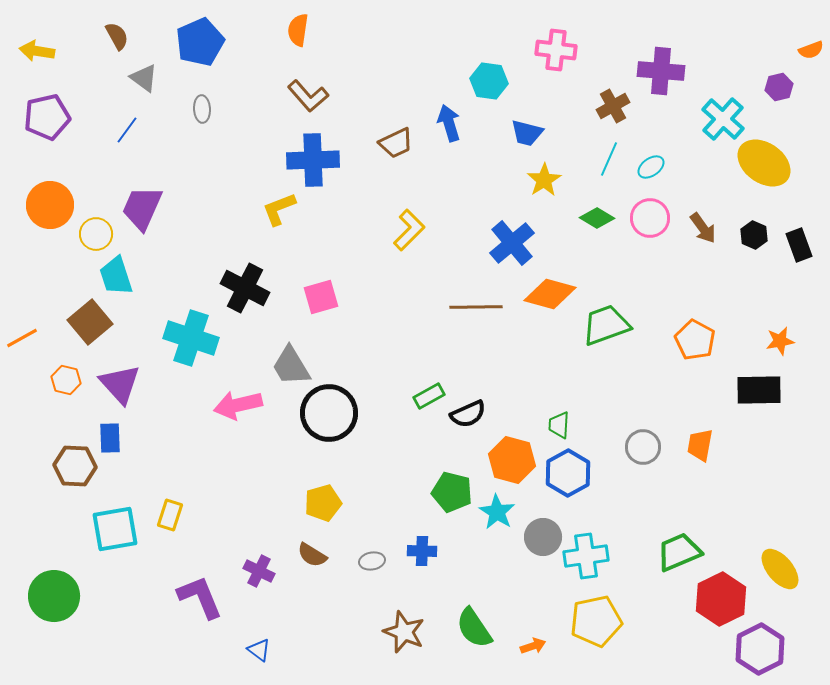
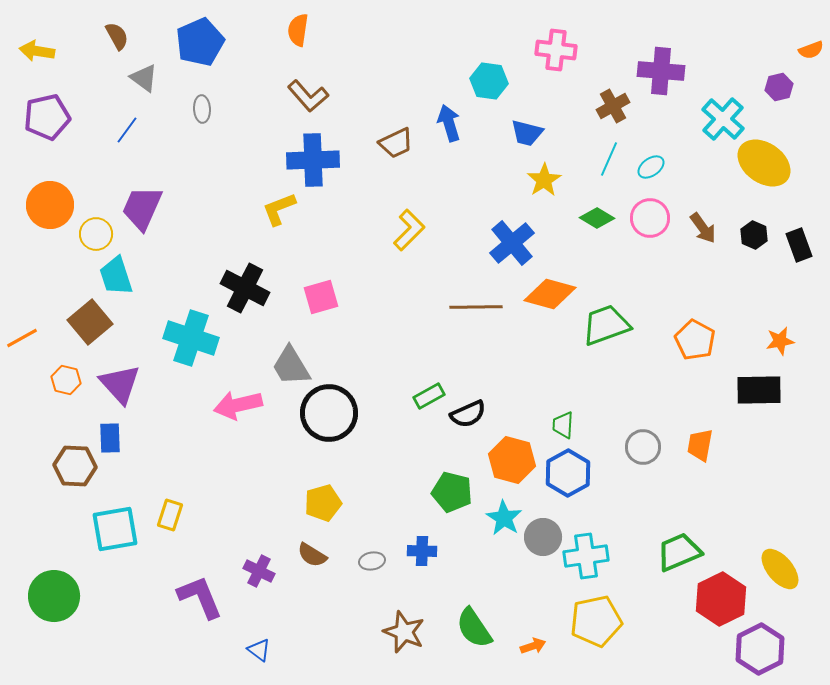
green trapezoid at (559, 425): moved 4 px right
cyan star at (497, 512): moved 7 px right, 6 px down
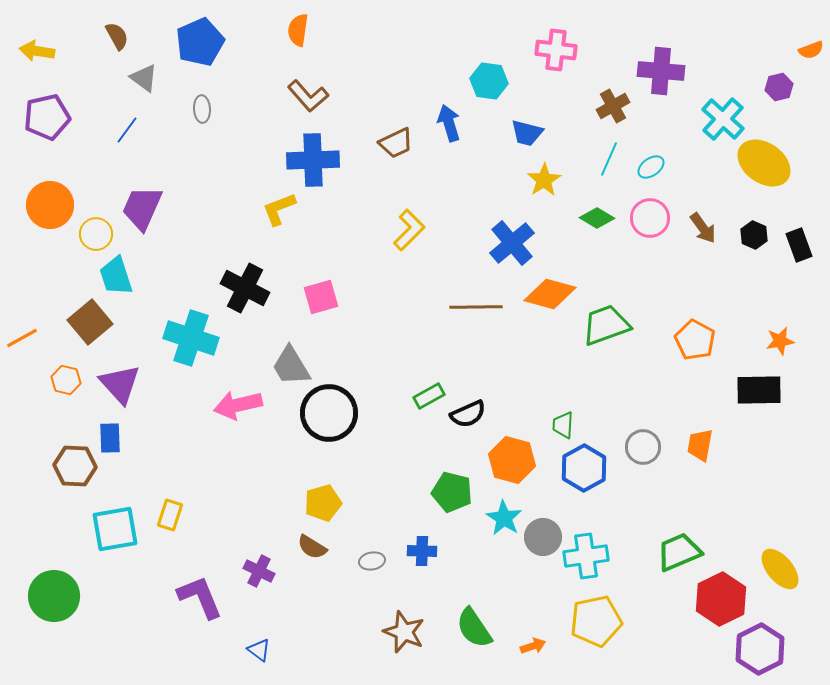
blue hexagon at (568, 473): moved 16 px right, 5 px up
brown semicircle at (312, 555): moved 8 px up
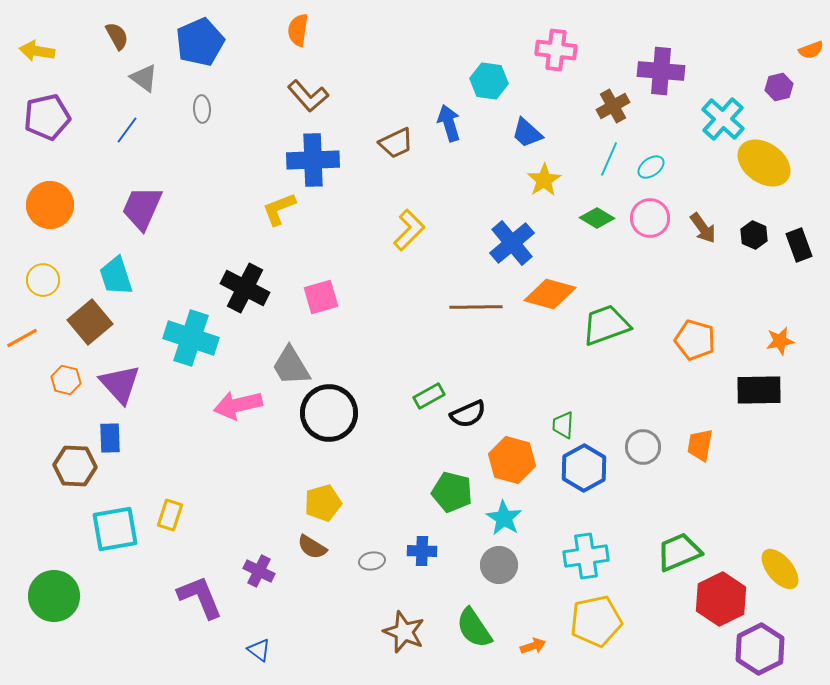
blue trapezoid at (527, 133): rotated 28 degrees clockwise
yellow circle at (96, 234): moved 53 px left, 46 px down
orange pentagon at (695, 340): rotated 12 degrees counterclockwise
gray circle at (543, 537): moved 44 px left, 28 px down
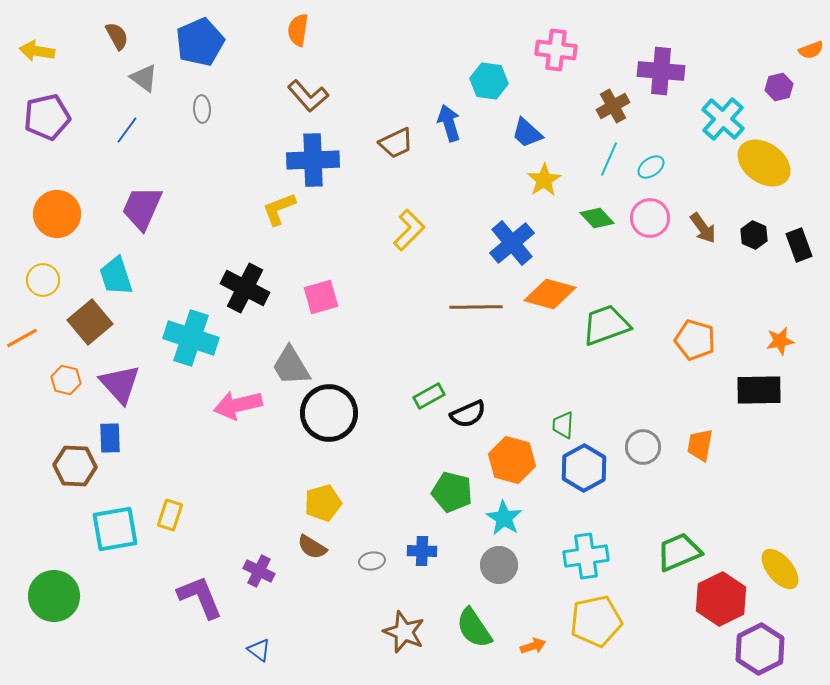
orange circle at (50, 205): moved 7 px right, 9 px down
green diamond at (597, 218): rotated 16 degrees clockwise
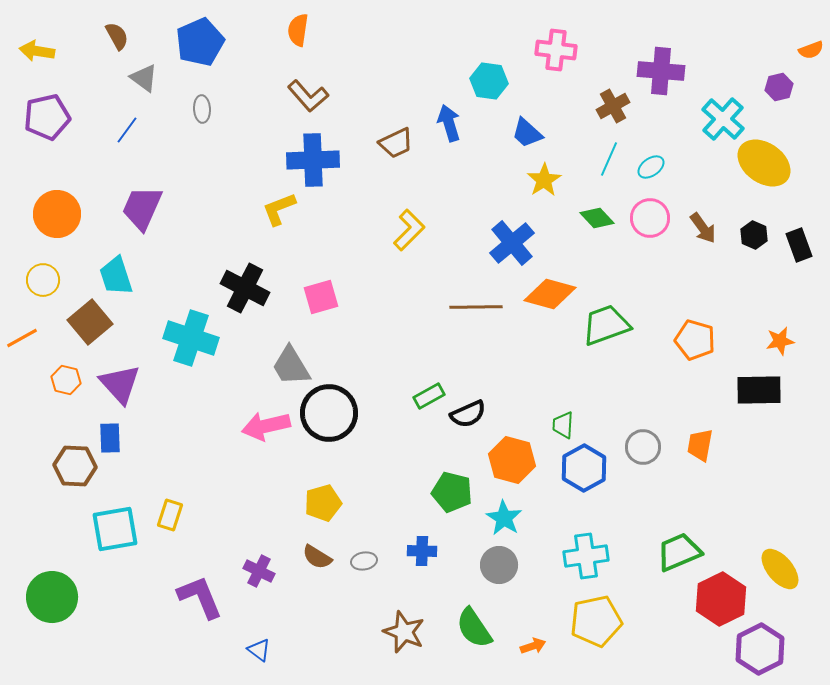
pink arrow at (238, 405): moved 28 px right, 21 px down
brown semicircle at (312, 547): moved 5 px right, 10 px down
gray ellipse at (372, 561): moved 8 px left
green circle at (54, 596): moved 2 px left, 1 px down
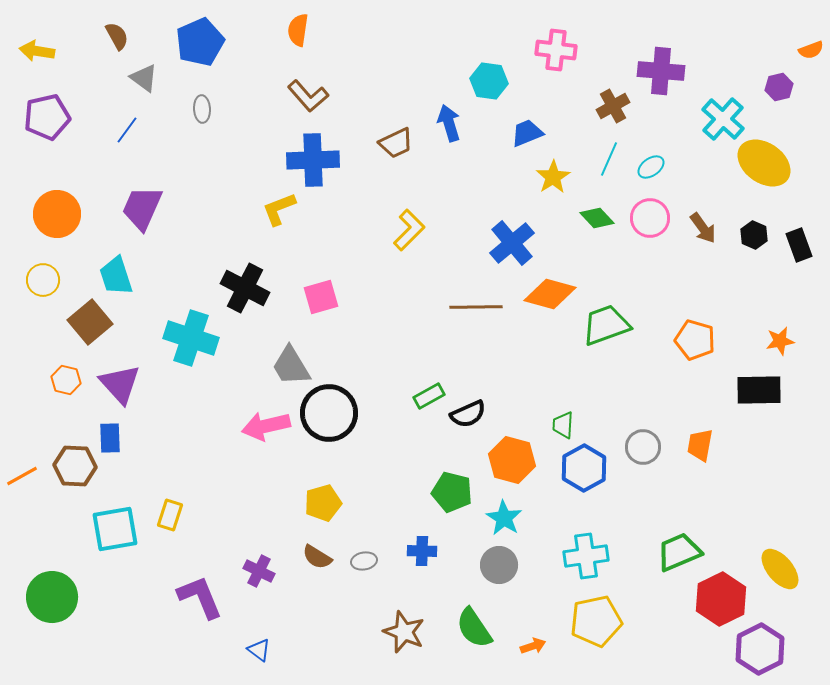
blue trapezoid at (527, 133): rotated 116 degrees clockwise
yellow star at (544, 180): moved 9 px right, 3 px up
orange line at (22, 338): moved 138 px down
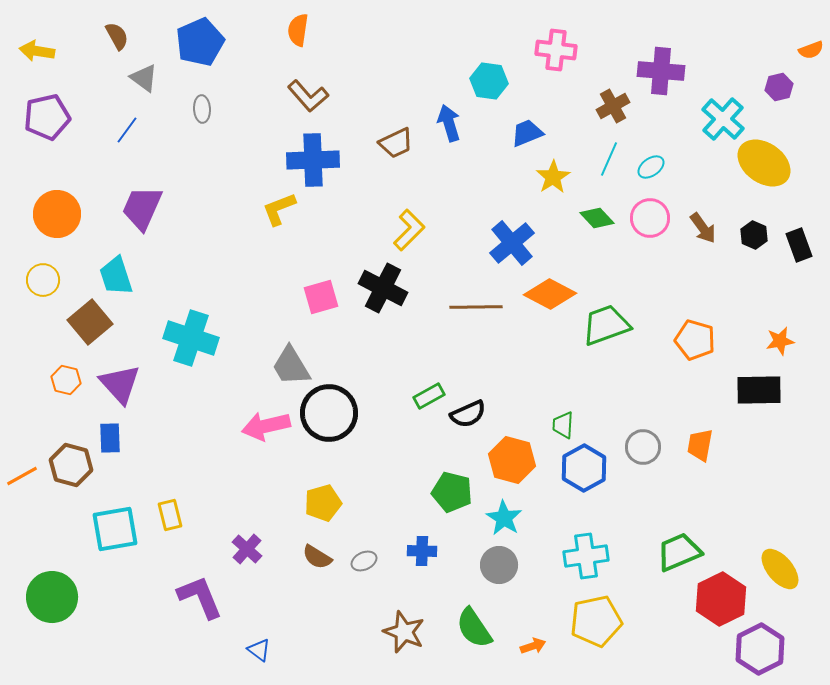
black cross at (245, 288): moved 138 px right
orange diamond at (550, 294): rotated 12 degrees clockwise
brown hexagon at (75, 466): moved 4 px left, 1 px up; rotated 12 degrees clockwise
yellow rectangle at (170, 515): rotated 32 degrees counterclockwise
gray ellipse at (364, 561): rotated 15 degrees counterclockwise
purple cross at (259, 571): moved 12 px left, 22 px up; rotated 16 degrees clockwise
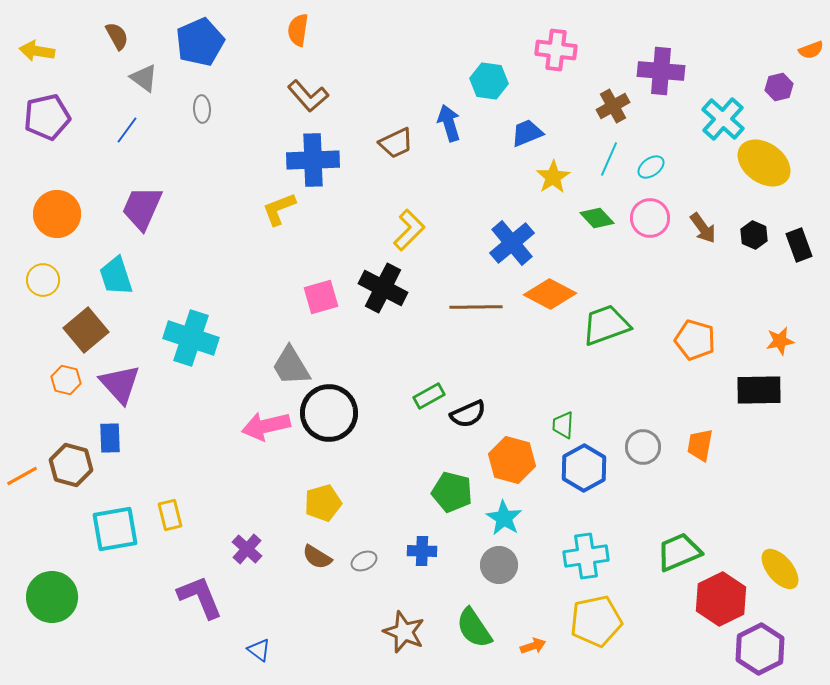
brown square at (90, 322): moved 4 px left, 8 px down
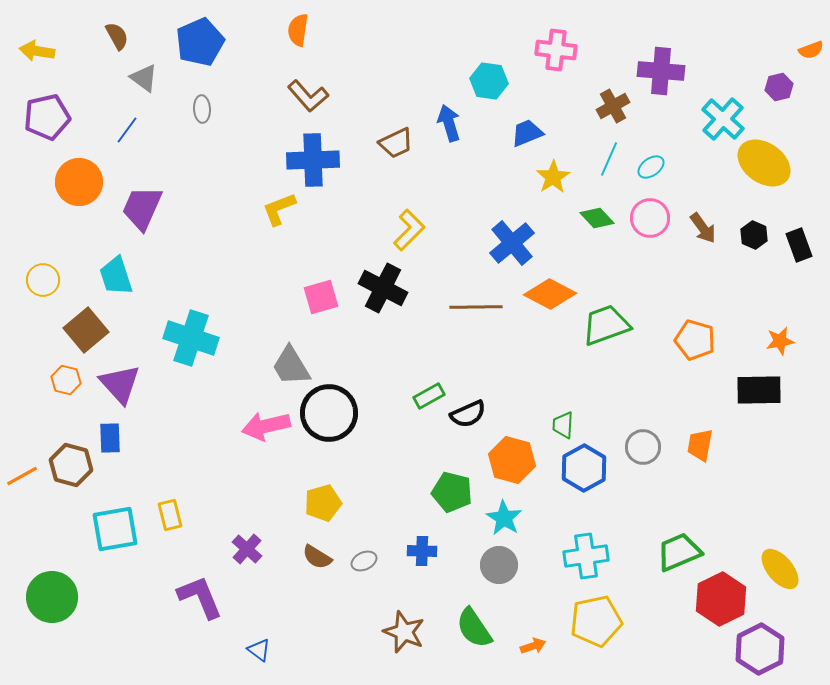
orange circle at (57, 214): moved 22 px right, 32 px up
